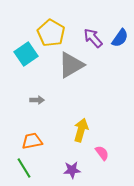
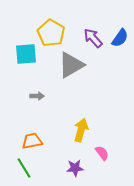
cyan square: rotated 30 degrees clockwise
gray arrow: moved 4 px up
purple star: moved 3 px right, 2 px up
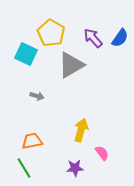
cyan square: rotated 30 degrees clockwise
gray arrow: rotated 16 degrees clockwise
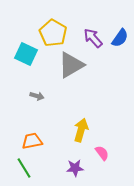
yellow pentagon: moved 2 px right
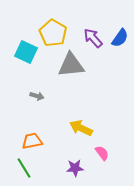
cyan square: moved 2 px up
gray triangle: rotated 24 degrees clockwise
yellow arrow: moved 2 px up; rotated 80 degrees counterclockwise
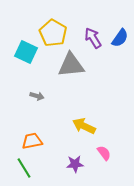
purple arrow: rotated 10 degrees clockwise
yellow arrow: moved 3 px right, 2 px up
pink semicircle: moved 2 px right
purple star: moved 4 px up
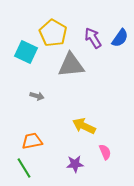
pink semicircle: moved 1 px right, 1 px up; rotated 14 degrees clockwise
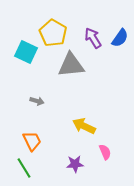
gray arrow: moved 5 px down
orange trapezoid: rotated 75 degrees clockwise
